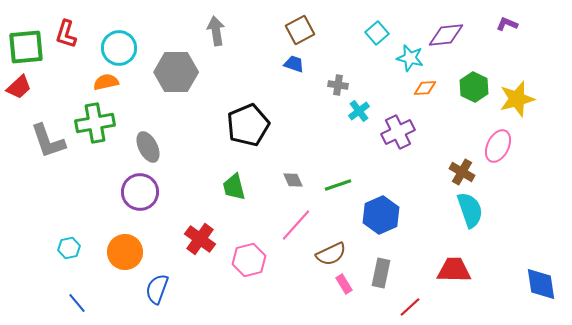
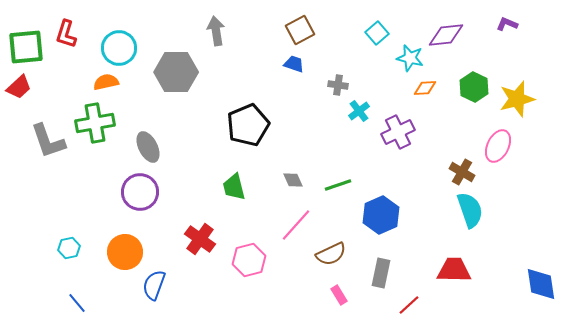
pink rectangle at (344, 284): moved 5 px left, 11 px down
blue semicircle at (157, 289): moved 3 px left, 4 px up
red line at (410, 307): moved 1 px left, 2 px up
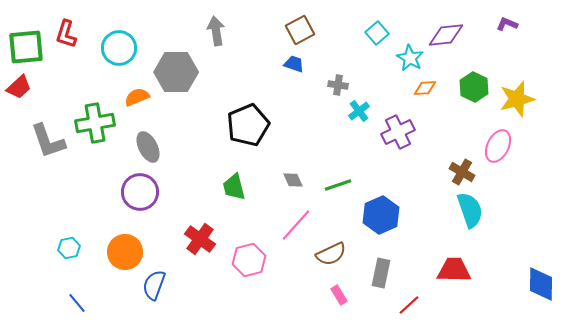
cyan star at (410, 58): rotated 16 degrees clockwise
orange semicircle at (106, 82): moved 31 px right, 15 px down; rotated 10 degrees counterclockwise
blue diamond at (541, 284): rotated 9 degrees clockwise
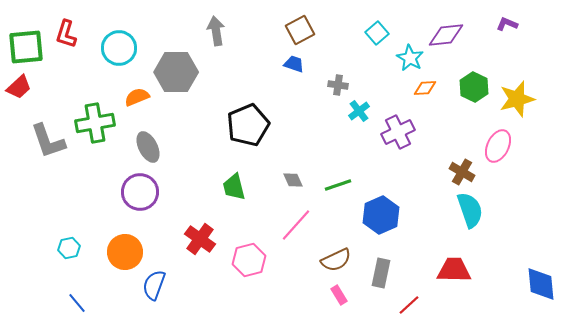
brown semicircle at (331, 254): moved 5 px right, 6 px down
blue diamond at (541, 284): rotated 6 degrees counterclockwise
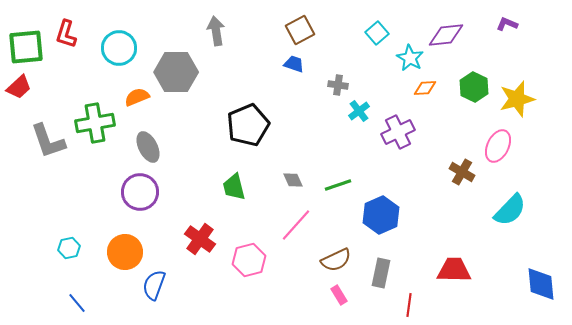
cyan semicircle at (470, 210): moved 40 px right; rotated 63 degrees clockwise
red line at (409, 305): rotated 40 degrees counterclockwise
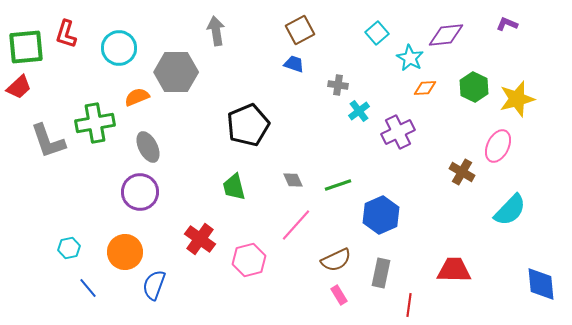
blue line at (77, 303): moved 11 px right, 15 px up
